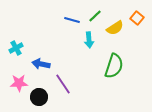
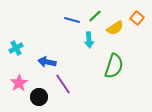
blue arrow: moved 6 px right, 2 px up
pink star: rotated 30 degrees counterclockwise
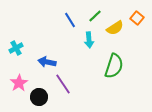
blue line: moved 2 px left; rotated 42 degrees clockwise
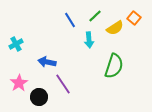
orange square: moved 3 px left
cyan cross: moved 4 px up
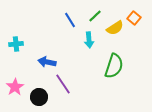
cyan cross: rotated 24 degrees clockwise
pink star: moved 4 px left, 4 px down
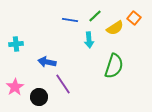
blue line: rotated 49 degrees counterclockwise
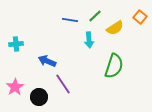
orange square: moved 6 px right, 1 px up
blue arrow: moved 1 px up; rotated 12 degrees clockwise
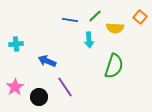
yellow semicircle: rotated 36 degrees clockwise
purple line: moved 2 px right, 3 px down
